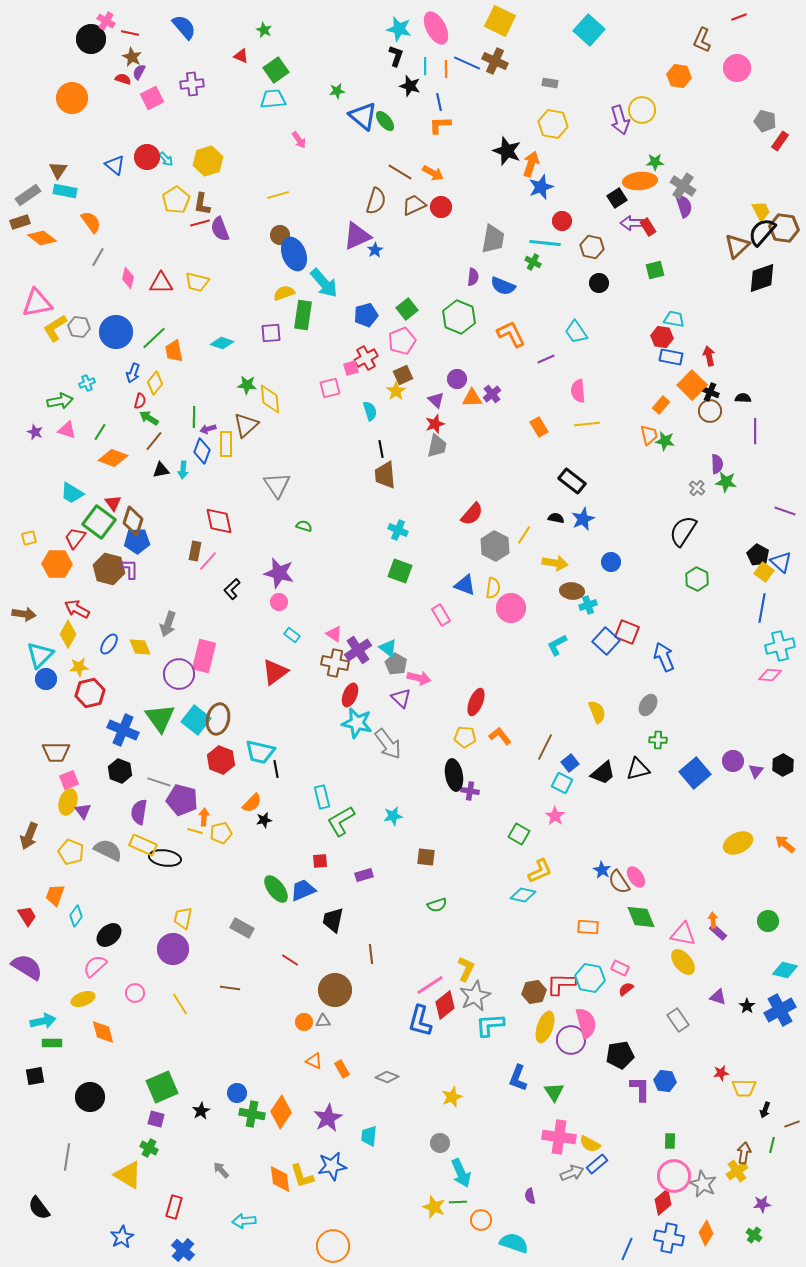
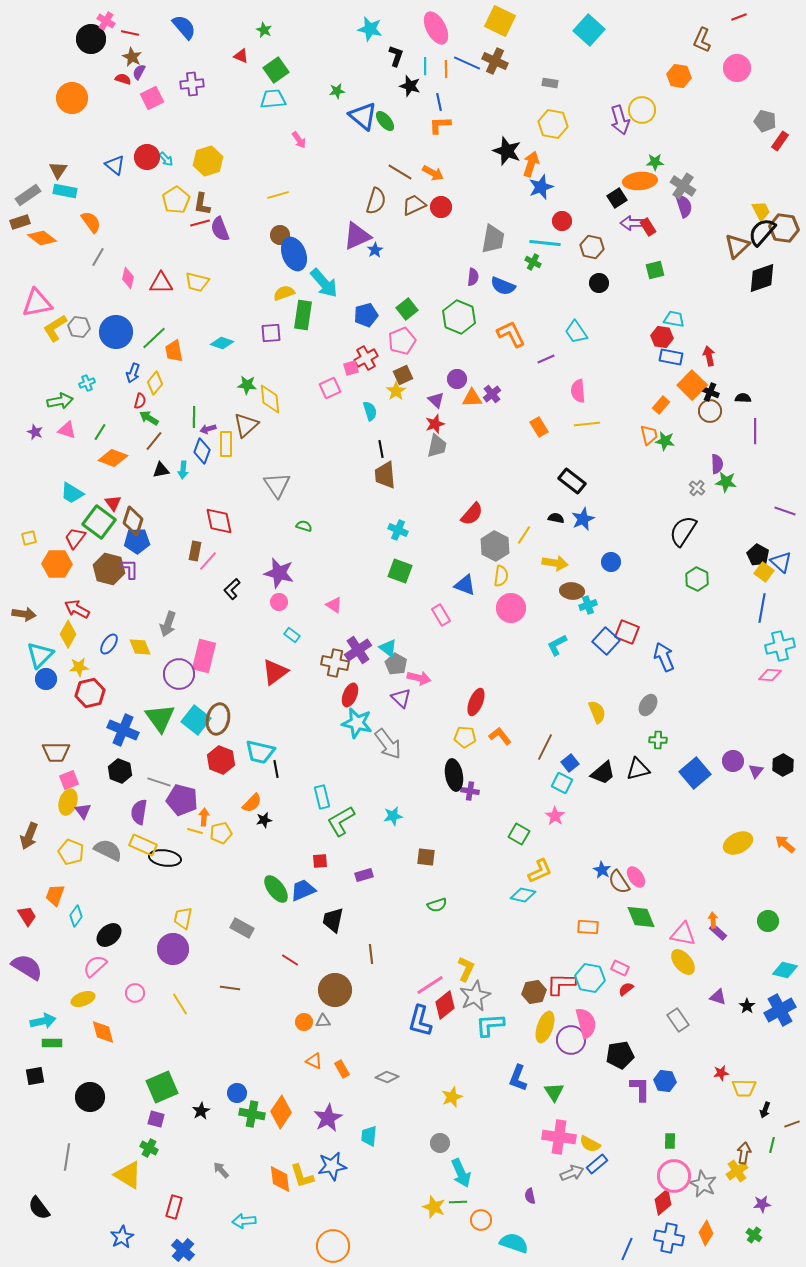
cyan star at (399, 29): moved 29 px left
pink square at (330, 388): rotated 10 degrees counterclockwise
yellow semicircle at (493, 588): moved 8 px right, 12 px up
pink triangle at (334, 634): moved 29 px up
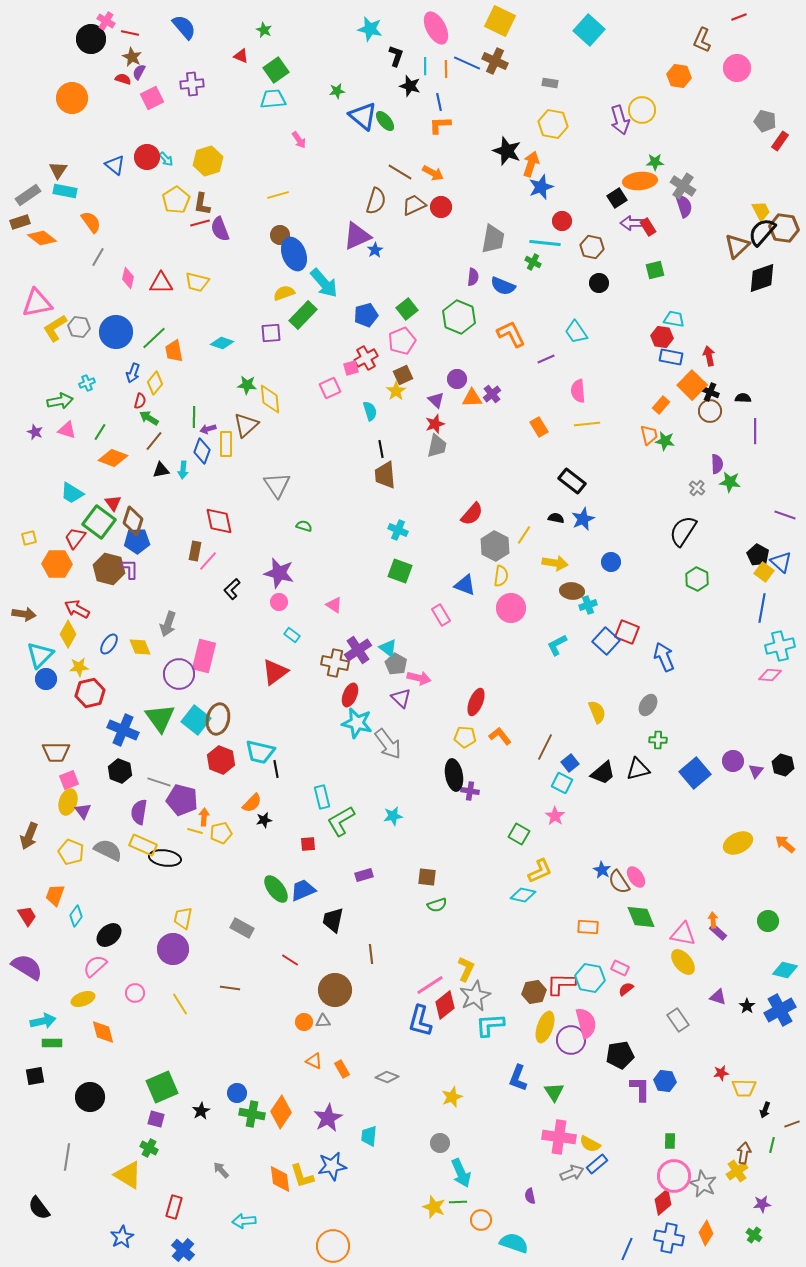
green rectangle at (303, 315): rotated 36 degrees clockwise
green star at (726, 482): moved 4 px right
purple line at (785, 511): moved 4 px down
black hexagon at (783, 765): rotated 15 degrees counterclockwise
brown square at (426, 857): moved 1 px right, 20 px down
red square at (320, 861): moved 12 px left, 17 px up
